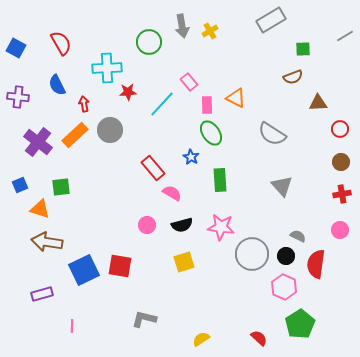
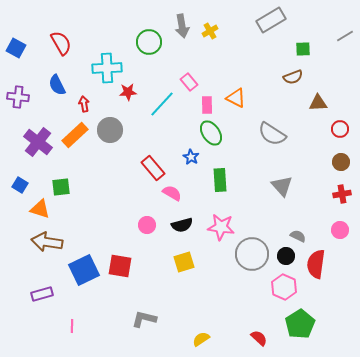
blue square at (20, 185): rotated 35 degrees counterclockwise
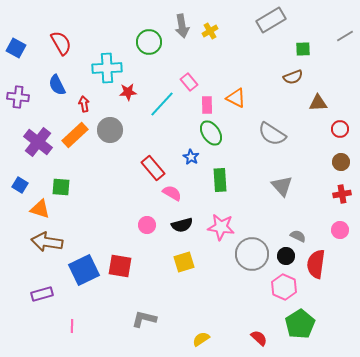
green square at (61, 187): rotated 12 degrees clockwise
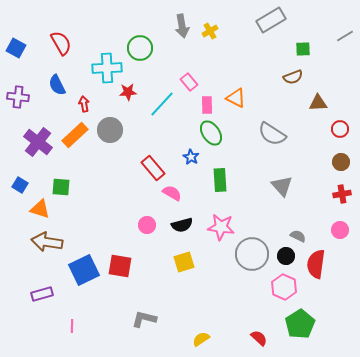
green circle at (149, 42): moved 9 px left, 6 px down
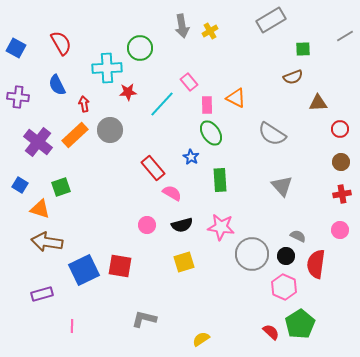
green square at (61, 187): rotated 24 degrees counterclockwise
red semicircle at (259, 338): moved 12 px right, 6 px up
